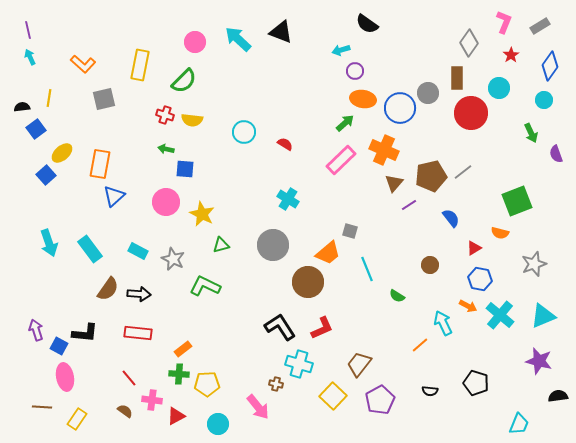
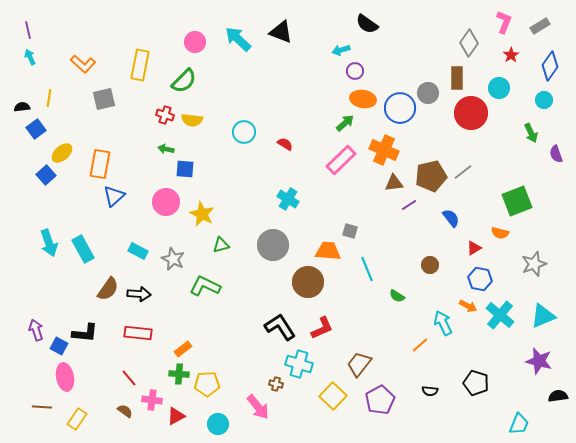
brown triangle at (394, 183): rotated 42 degrees clockwise
cyan rectangle at (90, 249): moved 7 px left; rotated 8 degrees clockwise
orange trapezoid at (328, 253): moved 2 px up; rotated 136 degrees counterclockwise
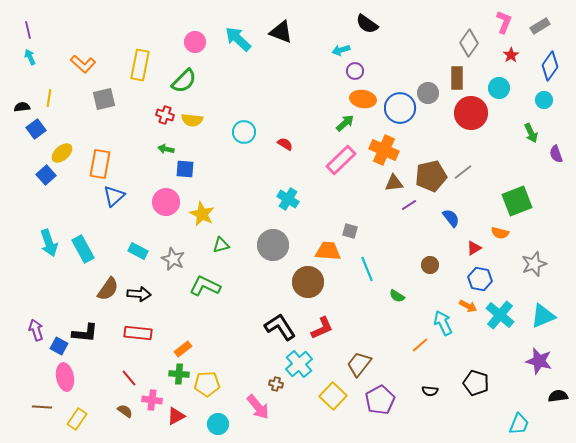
cyan cross at (299, 364): rotated 32 degrees clockwise
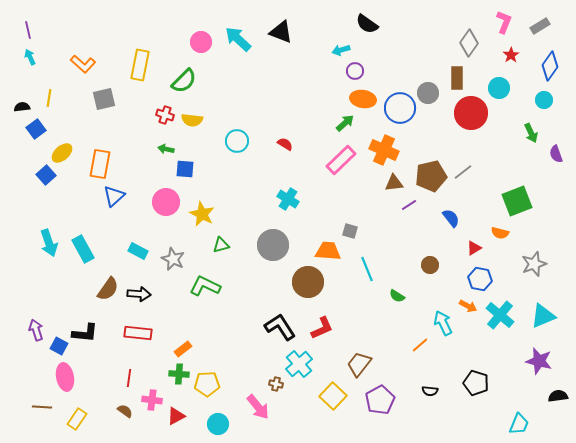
pink circle at (195, 42): moved 6 px right
cyan circle at (244, 132): moved 7 px left, 9 px down
red line at (129, 378): rotated 48 degrees clockwise
